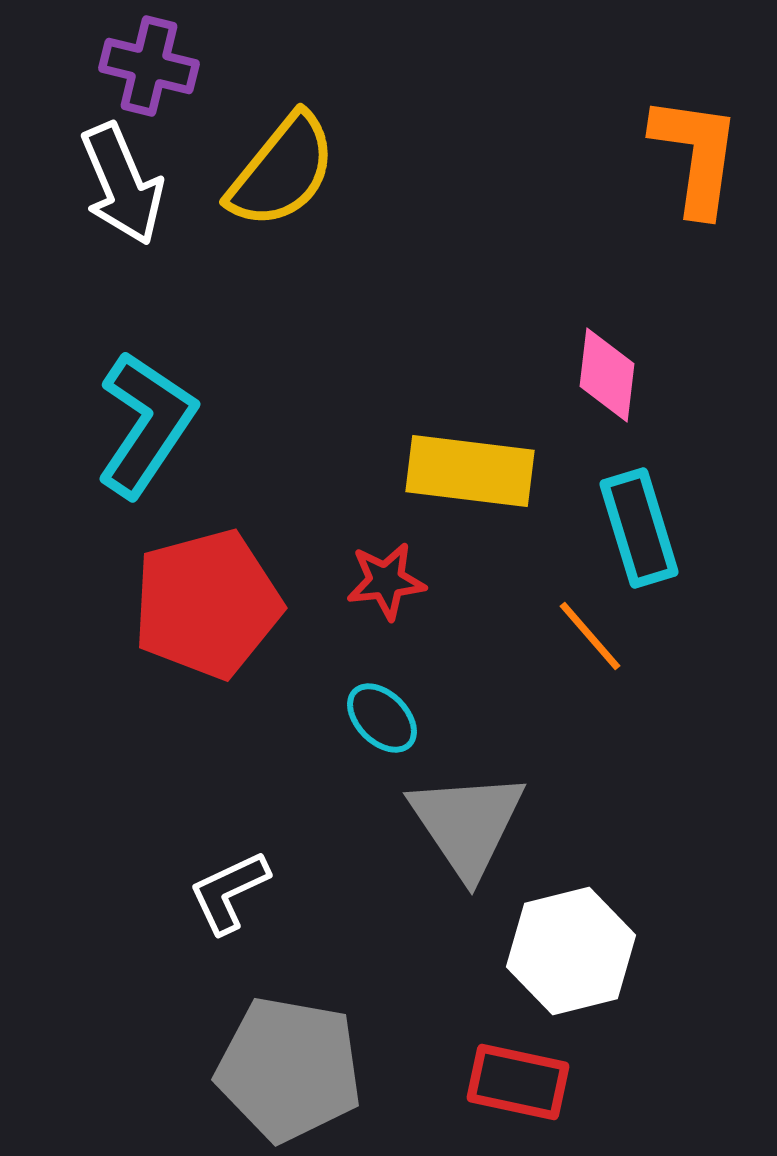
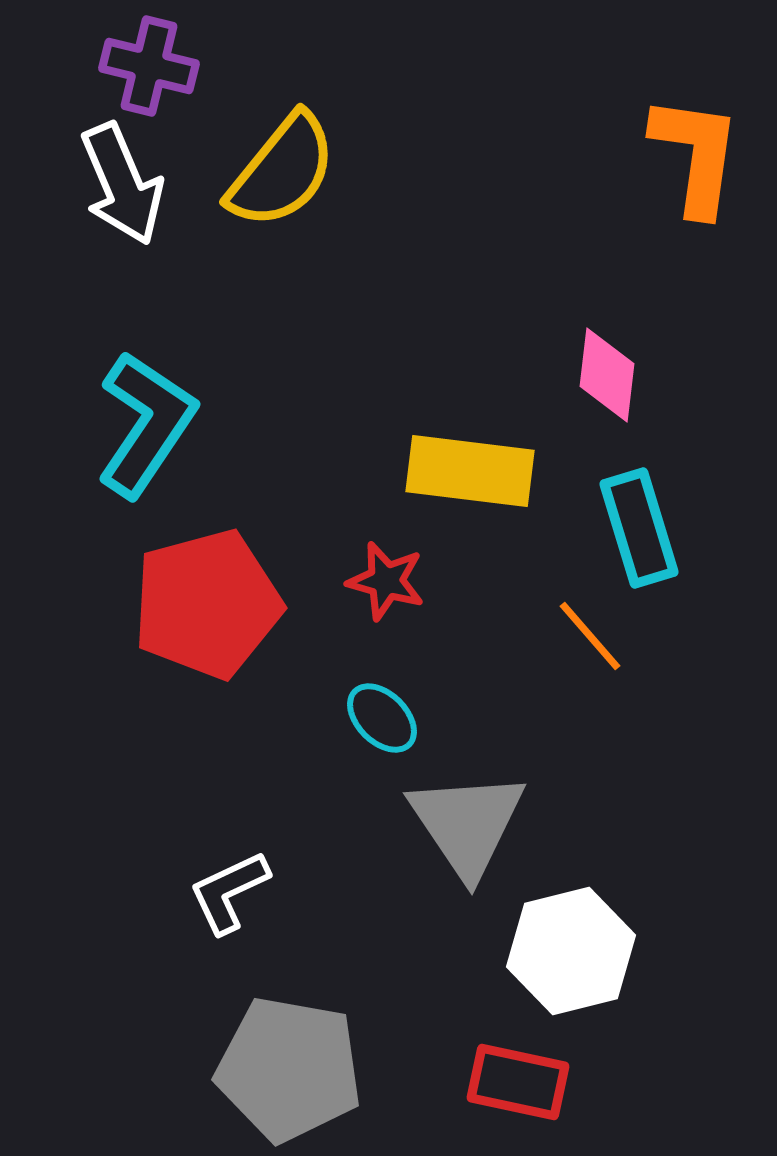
red star: rotated 22 degrees clockwise
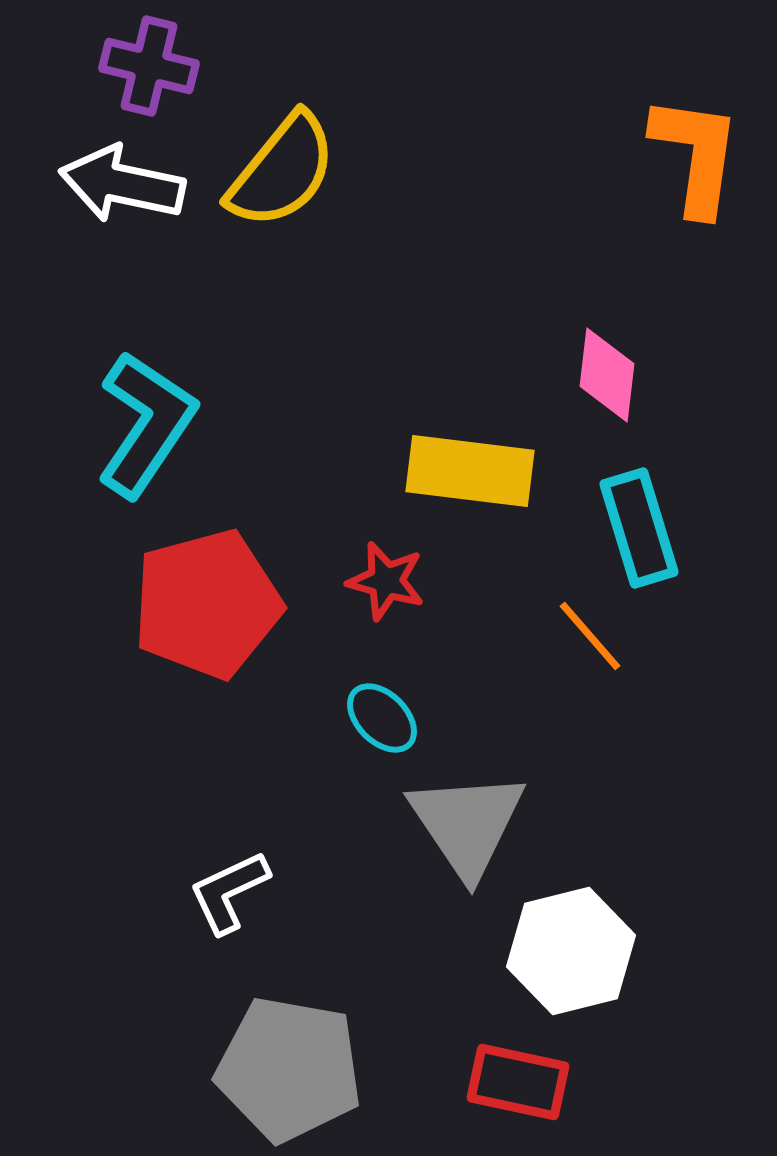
white arrow: rotated 125 degrees clockwise
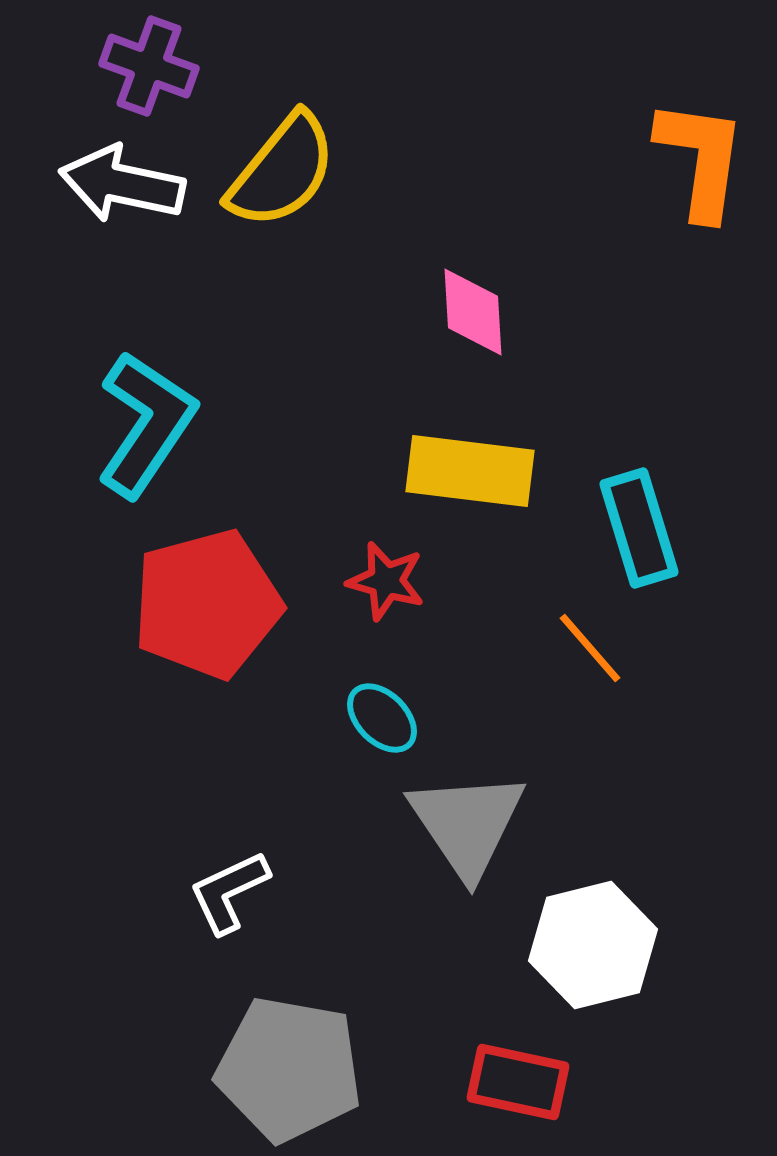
purple cross: rotated 6 degrees clockwise
orange L-shape: moved 5 px right, 4 px down
pink diamond: moved 134 px left, 63 px up; rotated 10 degrees counterclockwise
orange line: moved 12 px down
white hexagon: moved 22 px right, 6 px up
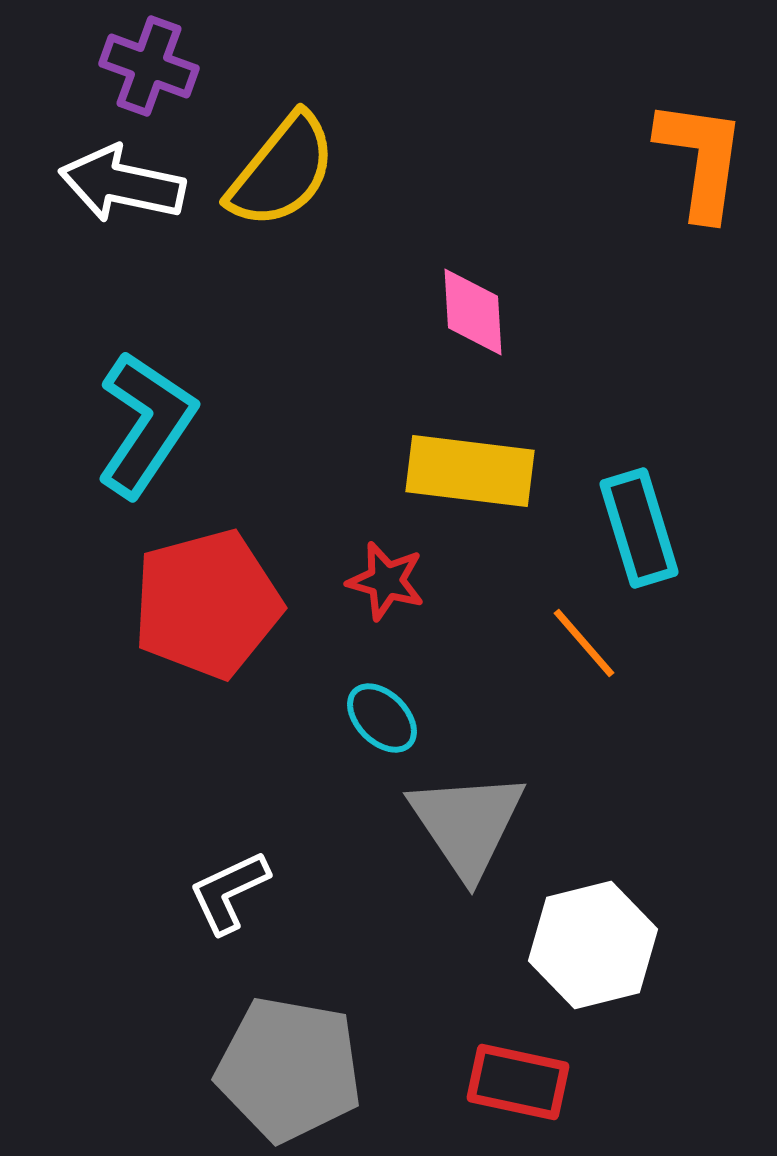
orange line: moved 6 px left, 5 px up
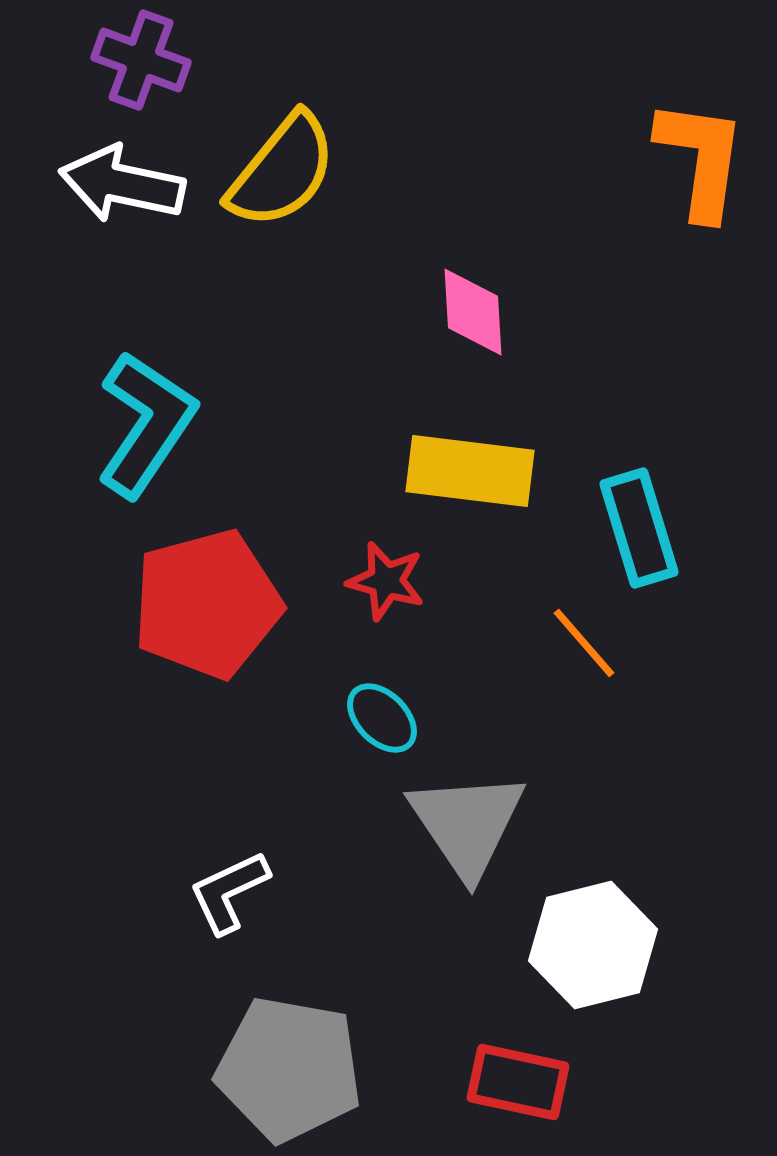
purple cross: moved 8 px left, 6 px up
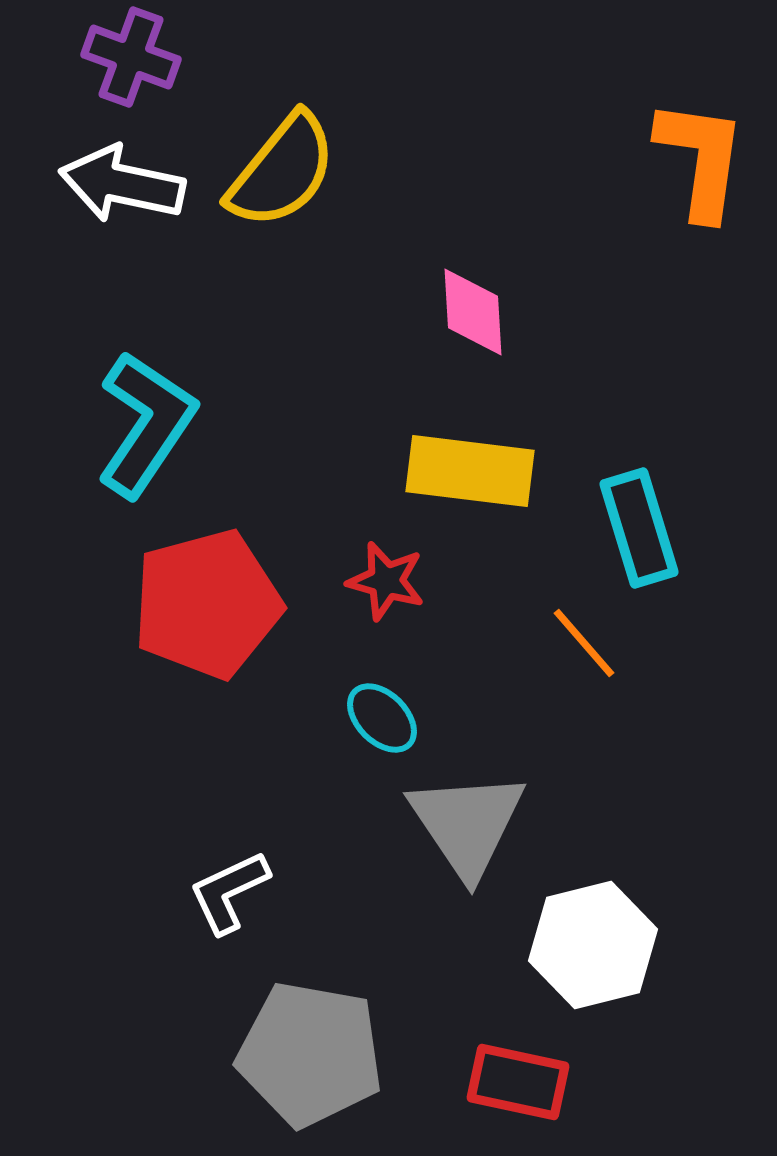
purple cross: moved 10 px left, 3 px up
gray pentagon: moved 21 px right, 15 px up
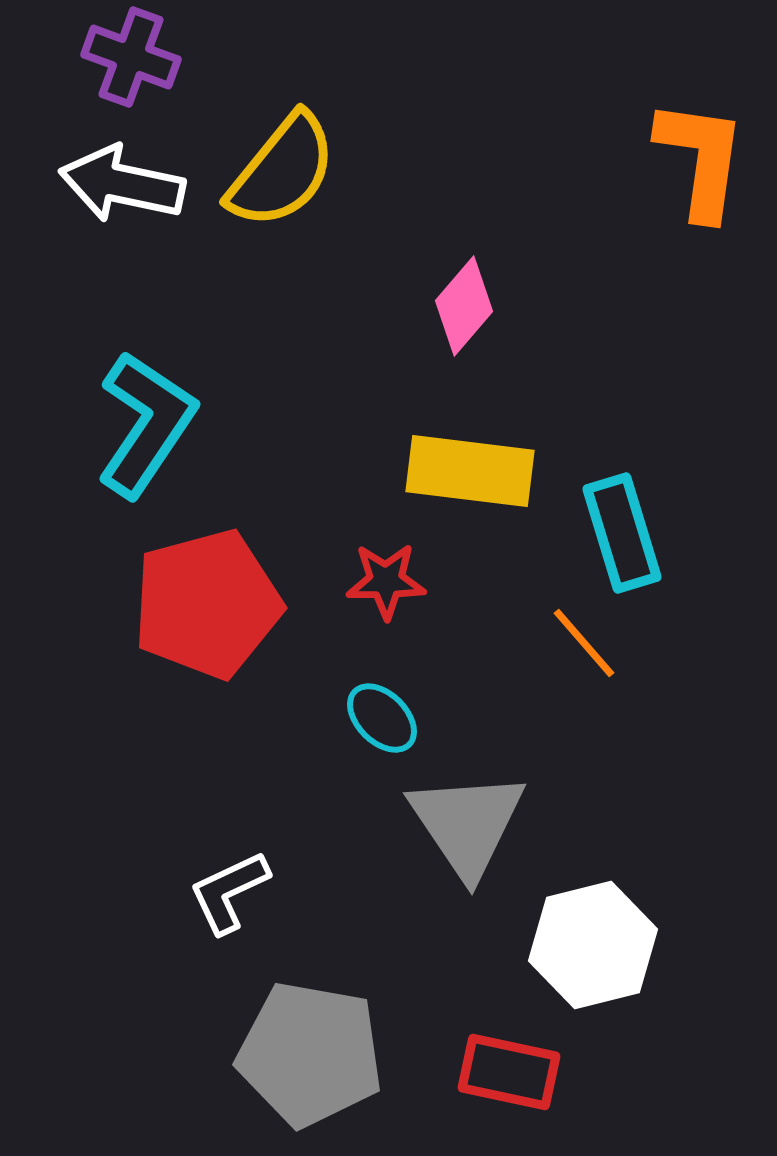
pink diamond: moved 9 px left, 6 px up; rotated 44 degrees clockwise
cyan rectangle: moved 17 px left, 5 px down
red star: rotated 16 degrees counterclockwise
red rectangle: moved 9 px left, 10 px up
